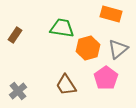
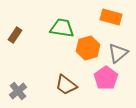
orange rectangle: moved 3 px down
gray triangle: moved 4 px down
brown trapezoid: rotated 20 degrees counterclockwise
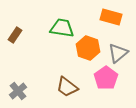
orange hexagon: rotated 25 degrees counterclockwise
brown trapezoid: moved 1 px right, 2 px down
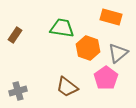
gray cross: rotated 24 degrees clockwise
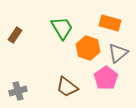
orange rectangle: moved 1 px left, 6 px down
green trapezoid: rotated 50 degrees clockwise
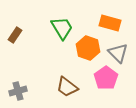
gray triangle: rotated 35 degrees counterclockwise
